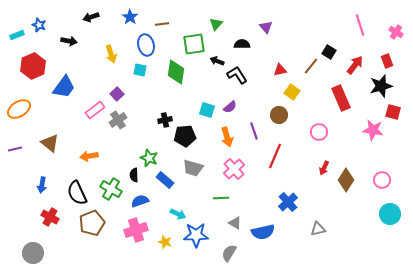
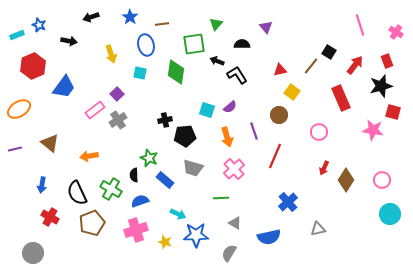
cyan square at (140, 70): moved 3 px down
blue semicircle at (263, 232): moved 6 px right, 5 px down
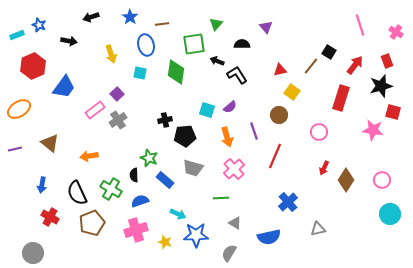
red rectangle at (341, 98): rotated 40 degrees clockwise
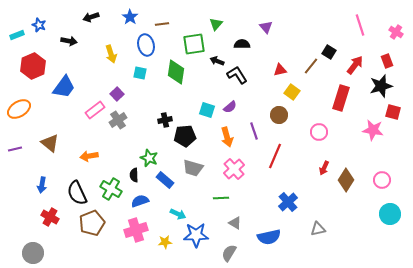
yellow star at (165, 242): rotated 24 degrees counterclockwise
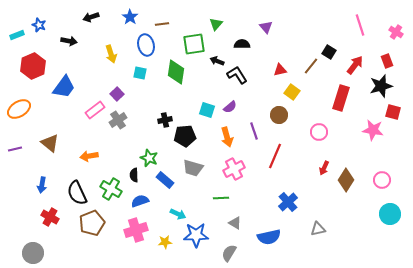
pink cross at (234, 169): rotated 15 degrees clockwise
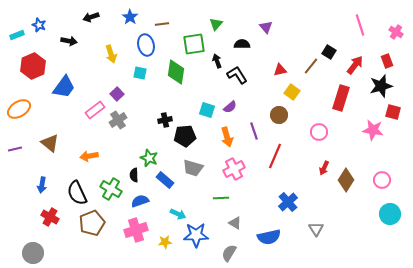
black arrow at (217, 61): rotated 48 degrees clockwise
gray triangle at (318, 229): moved 2 px left; rotated 49 degrees counterclockwise
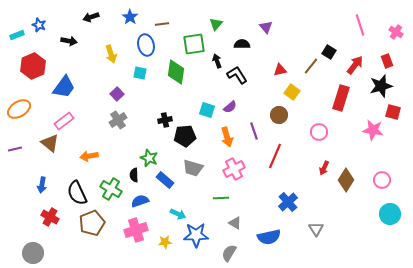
pink rectangle at (95, 110): moved 31 px left, 11 px down
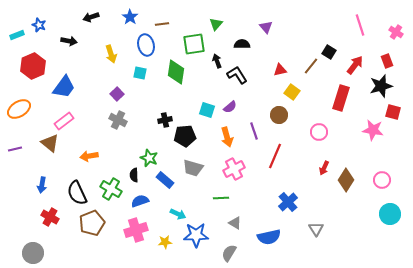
gray cross at (118, 120): rotated 30 degrees counterclockwise
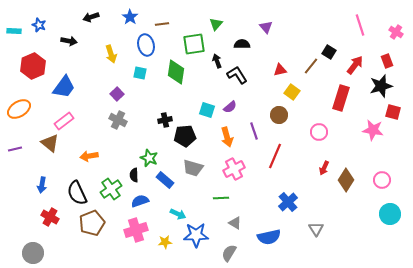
cyan rectangle at (17, 35): moved 3 px left, 4 px up; rotated 24 degrees clockwise
green cross at (111, 189): rotated 25 degrees clockwise
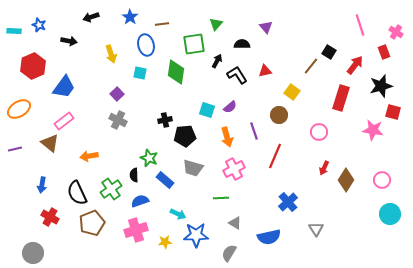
black arrow at (217, 61): rotated 48 degrees clockwise
red rectangle at (387, 61): moved 3 px left, 9 px up
red triangle at (280, 70): moved 15 px left, 1 px down
